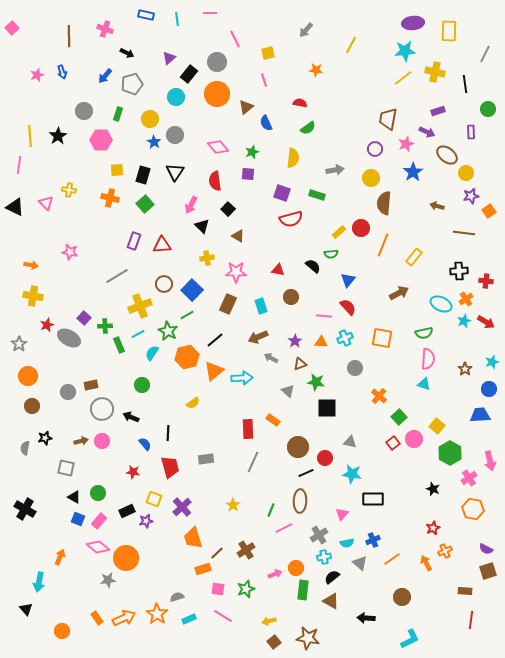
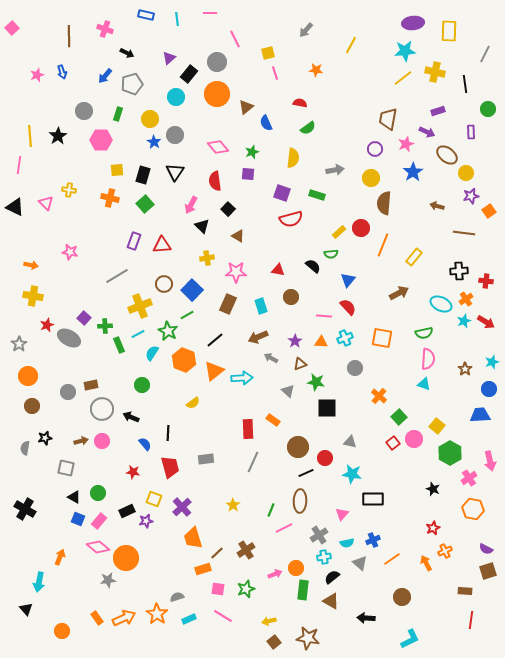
pink line at (264, 80): moved 11 px right, 7 px up
orange hexagon at (187, 357): moved 3 px left, 3 px down; rotated 25 degrees counterclockwise
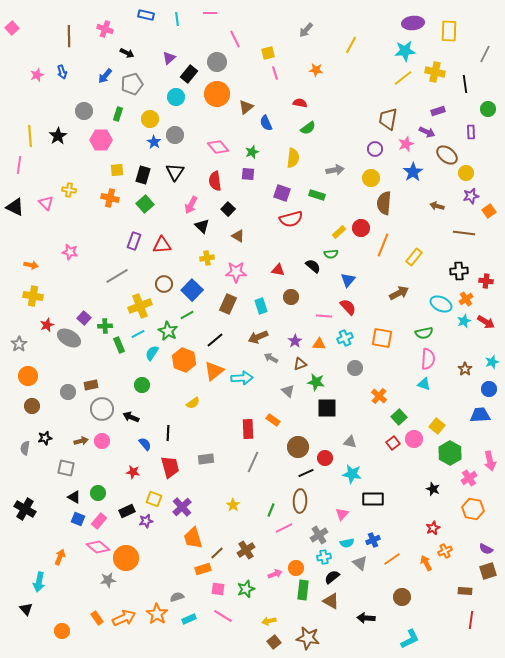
orange triangle at (321, 342): moved 2 px left, 2 px down
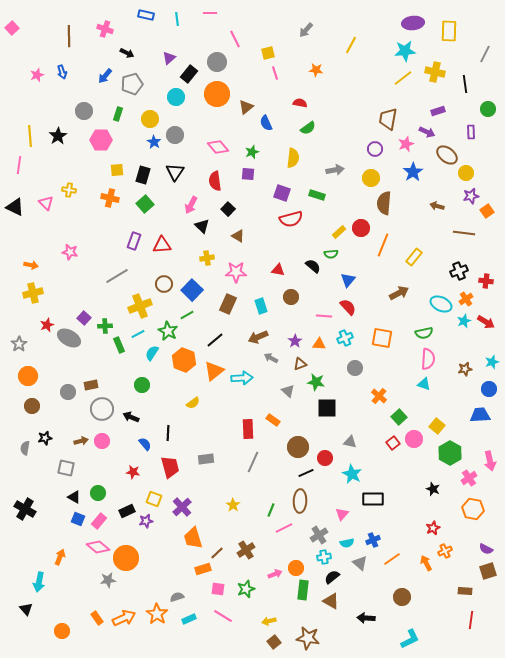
orange square at (489, 211): moved 2 px left
black cross at (459, 271): rotated 18 degrees counterclockwise
yellow cross at (33, 296): moved 3 px up; rotated 24 degrees counterclockwise
brown star at (465, 369): rotated 24 degrees clockwise
cyan star at (352, 474): rotated 18 degrees clockwise
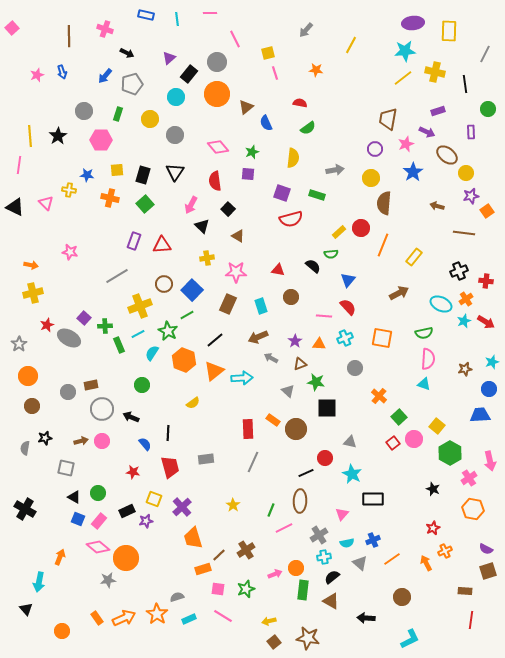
blue star at (154, 142): moved 67 px left, 33 px down; rotated 24 degrees counterclockwise
brown circle at (298, 447): moved 2 px left, 18 px up
brown line at (217, 553): moved 2 px right, 2 px down
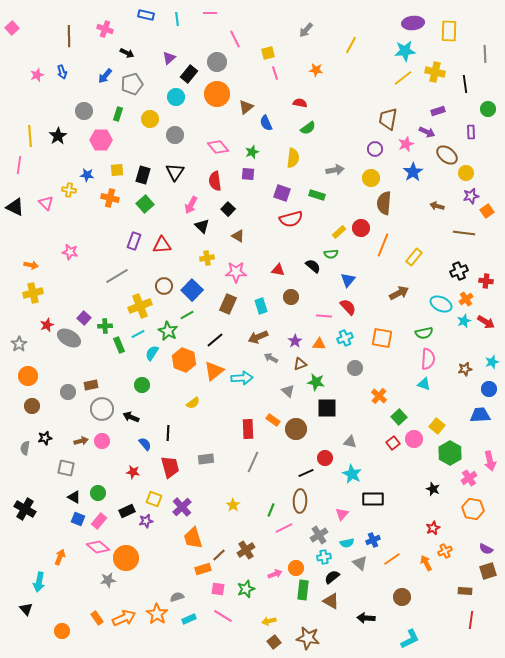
gray line at (485, 54): rotated 30 degrees counterclockwise
brown circle at (164, 284): moved 2 px down
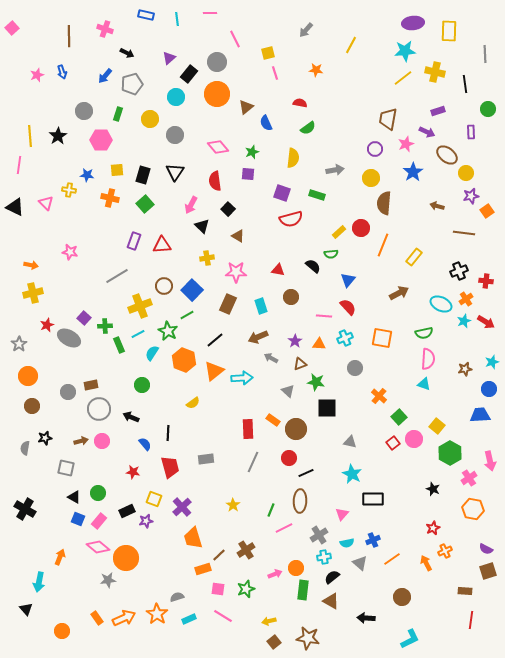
gray circle at (102, 409): moved 3 px left
red circle at (325, 458): moved 36 px left
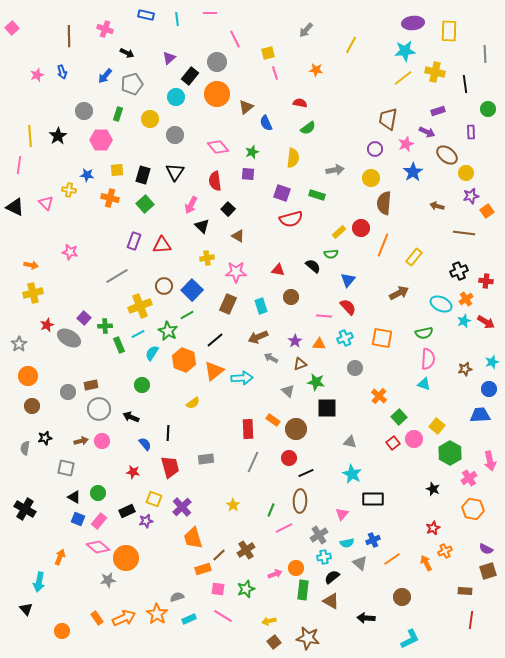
black rectangle at (189, 74): moved 1 px right, 2 px down
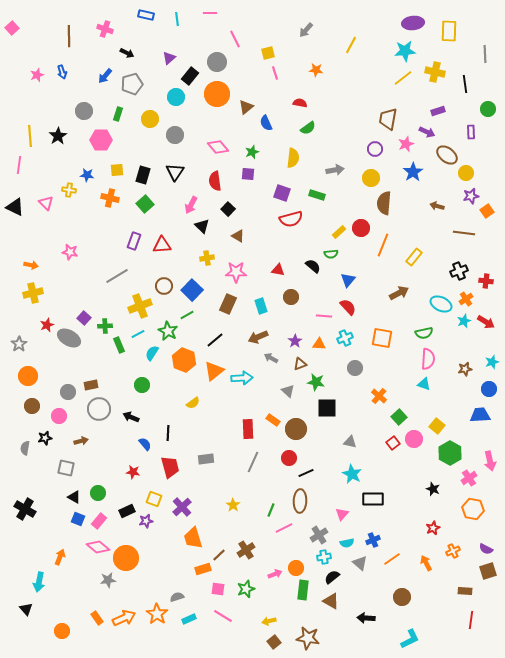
pink circle at (102, 441): moved 43 px left, 25 px up
orange cross at (445, 551): moved 8 px right
